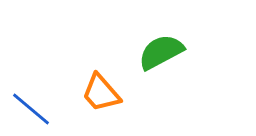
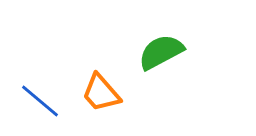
blue line: moved 9 px right, 8 px up
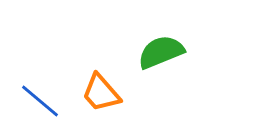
green semicircle: rotated 6 degrees clockwise
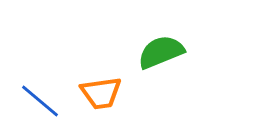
orange trapezoid: rotated 57 degrees counterclockwise
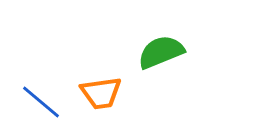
blue line: moved 1 px right, 1 px down
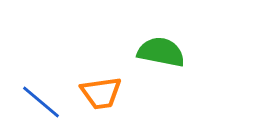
green semicircle: rotated 33 degrees clockwise
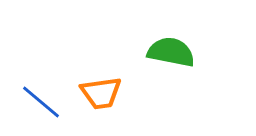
green semicircle: moved 10 px right
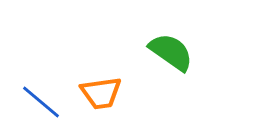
green semicircle: rotated 24 degrees clockwise
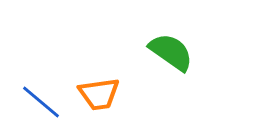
orange trapezoid: moved 2 px left, 1 px down
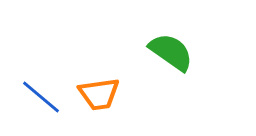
blue line: moved 5 px up
